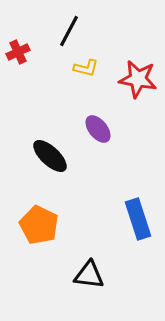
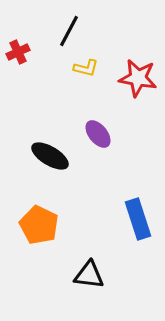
red star: moved 1 px up
purple ellipse: moved 5 px down
black ellipse: rotated 12 degrees counterclockwise
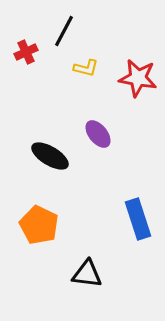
black line: moved 5 px left
red cross: moved 8 px right
black triangle: moved 2 px left, 1 px up
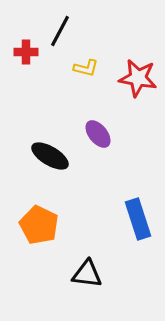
black line: moved 4 px left
red cross: rotated 25 degrees clockwise
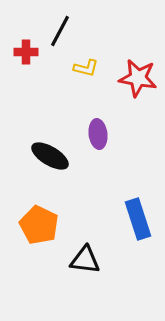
purple ellipse: rotated 32 degrees clockwise
black triangle: moved 2 px left, 14 px up
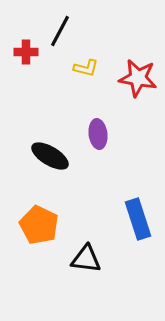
black triangle: moved 1 px right, 1 px up
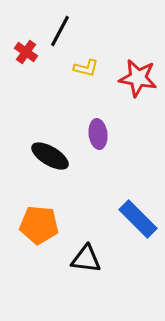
red cross: rotated 35 degrees clockwise
blue rectangle: rotated 27 degrees counterclockwise
orange pentagon: rotated 21 degrees counterclockwise
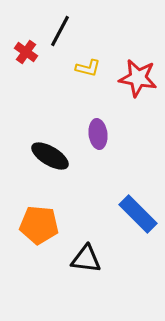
yellow L-shape: moved 2 px right
blue rectangle: moved 5 px up
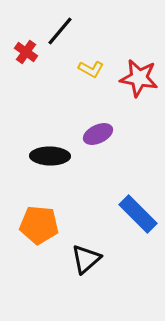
black line: rotated 12 degrees clockwise
yellow L-shape: moved 3 px right, 1 px down; rotated 15 degrees clockwise
red star: moved 1 px right
purple ellipse: rotated 72 degrees clockwise
black ellipse: rotated 30 degrees counterclockwise
black triangle: rotated 48 degrees counterclockwise
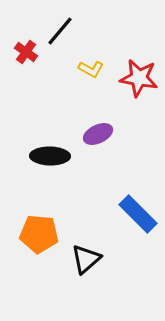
orange pentagon: moved 9 px down
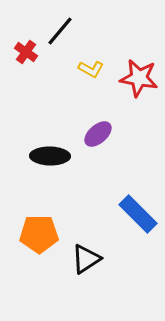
purple ellipse: rotated 16 degrees counterclockwise
orange pentagon: rotated 6 degrees counterclockwise
black triangle: rotated 8 degrees clockwise
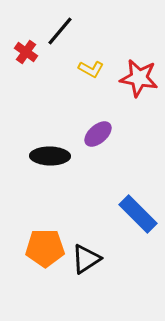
orange pentagon: moved 6 px right, 14 px down
